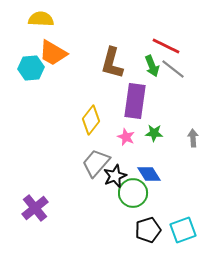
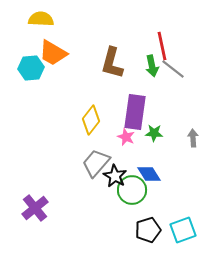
red line: moved 4 px left; rotated 52 degrees clockwise
green arrow: rotated 10 degrees clockwise
purple rectangle: moved 11 px down
black star: rotated 20 degrees counterclockwise
green circle: moved 1 px left, 3 px up
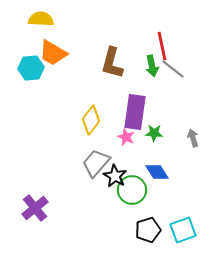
gray arrow: rotated 12 degrees counterclockwise
blue diamond: moved 8 px right, 2 px up
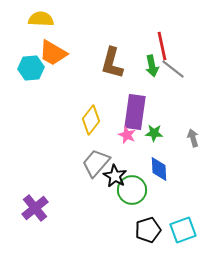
pink star: moved 1 px right, 2 px up
blue diamond: moved 2 px right, 3 px up; rotated 30 degrees clockwise
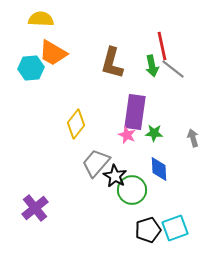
yellow diamond: moved 15 px left, 4 px down
cyan square: moved 8 px left, 2 px up
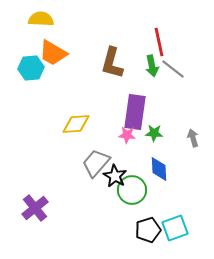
red line: moved 3 px left, 4 px up
yellow diamond: rotated 48 degrees clockwise
pink star: rotated 18 degrees counterclockwise
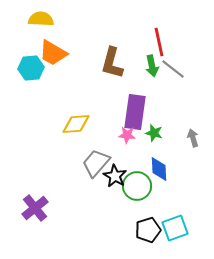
green star: rotated 12 degrees clockwise
green circle: moved 5 px right, 4 px up
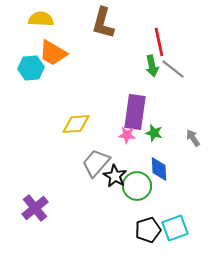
brown L-shape: moved 9 px left, 40 px up
gray arrow: rotated 18 degrees counterclockwise
